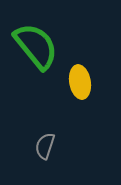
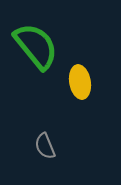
gray semicircle: rotated 40 degrees counterclockwise
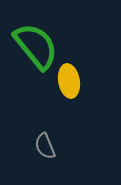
yellow ellipse: moved 11 px left, 1 px up
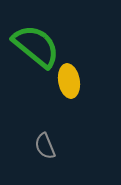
green semicircle: rotated 12 degrees counterclockwise
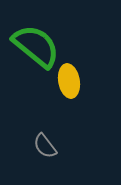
gray semicircle: rotated 16 degrees counterclockwise
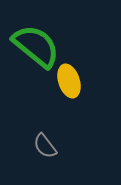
yellow ellipse: rotated 8 degrees counterclockwise
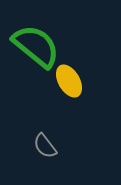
yellow ellipse: rotated 12 degrees counterclockwise
